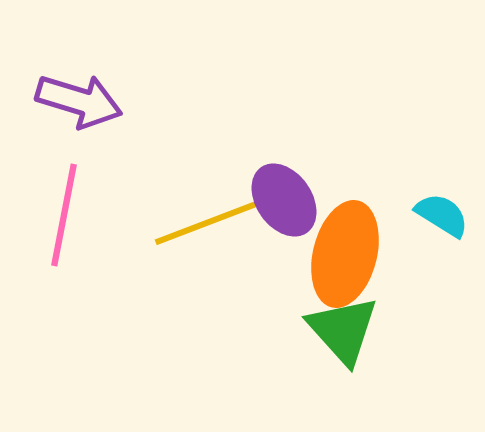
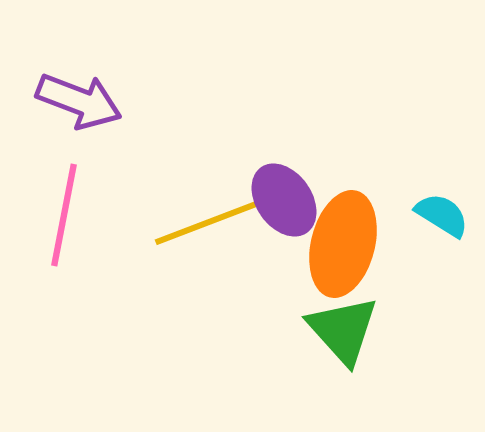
purple arrow: rotated 4 degrees clockwise
orange ellipse: moved 2 px left, 10 px up
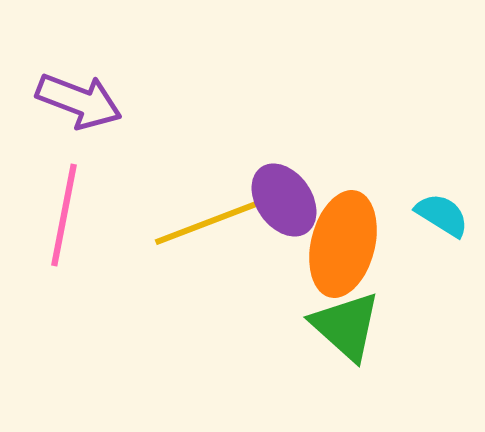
green triangle: moved 3 px right, 4 px up; rotated 6 degrees counterclockwise
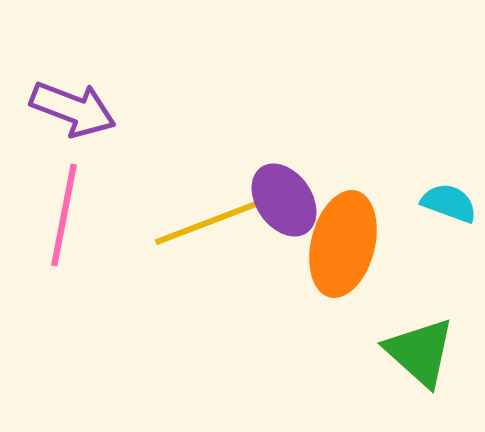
purple arrow: moved 6 px left, 8 px down
cyan semicircle: moved 7 px right, 12 px up; rotated 12 degrees counterclockwise
green triangle: moved 74 px right, 26 px down
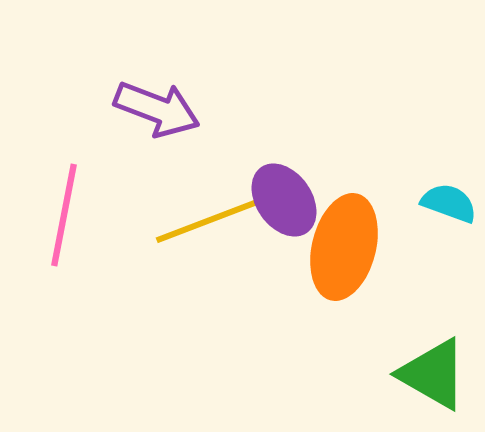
purple arrow: moved 84 px right
yellow line: moved 1 px right, 2 px up
orange ellipse: moved 1 px right, 3 px down
green triangle: moved 13 px right, 22 px down; rotated 12 degrees counterclockwise
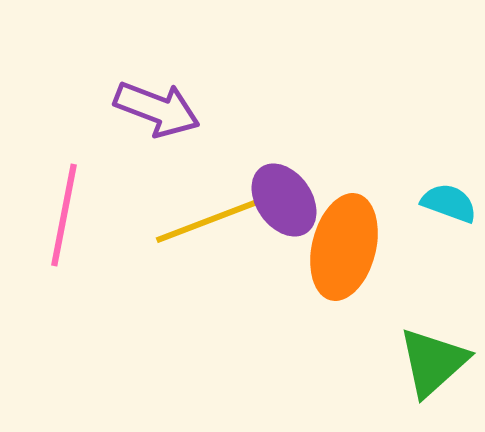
green triangle: moved 12 px up; rotated 48 degrees clockwise
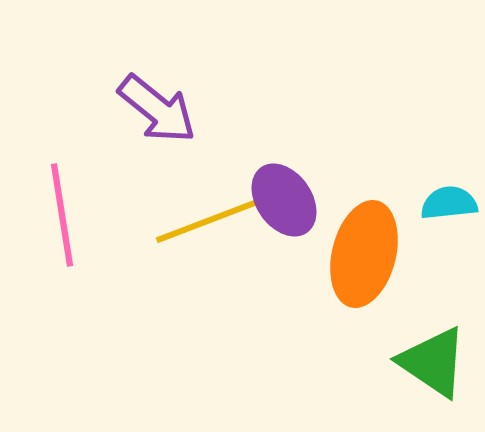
purple arrow: rotated 18 degrees clockwise
cyan semicircle: rotated 26 degrees counterclockwise
pink line: moved 2 px left; rotated 20 degrees counterclockwise
orange ellipse: moved 20 px right, 7 px down
green triangle: rotated 44 degrees counterclockwise
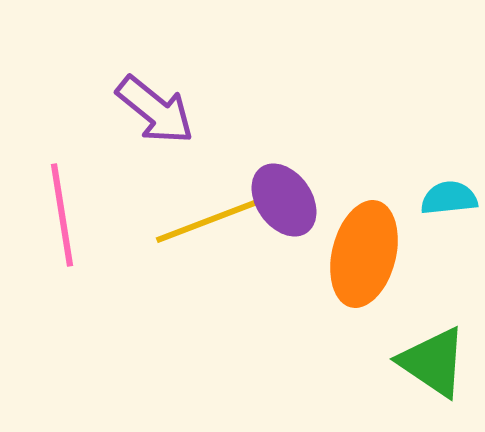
purple arrow: moved 2 px left, 1 px down
cyan semicircle: moved 5 px up
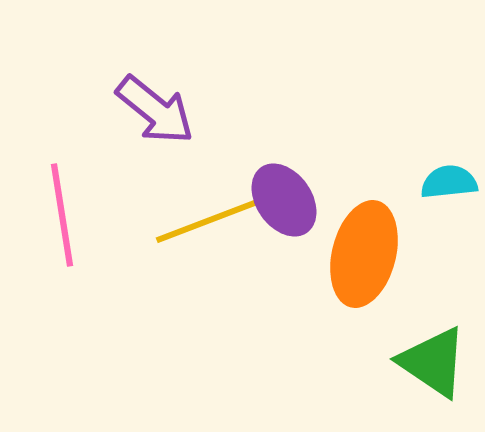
cyan semicircle: moved 16 px up
